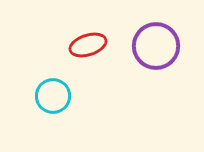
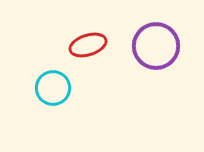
cyan circle: moved 8 px up
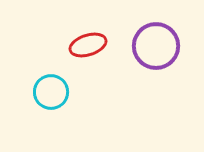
cyan circle: moved 2 px left, 4 px down
